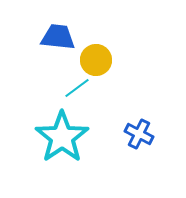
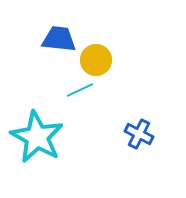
blue trapezoid: moved 1 px right, 2 px down
cyan line: moved 3 px right, 2 px down; rotated 12 degrees clockwise
cyan star: moved 25 px left; rotated 8 degrees counterclockwise
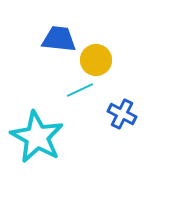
blue cross: moved 17 px left, 20 px up
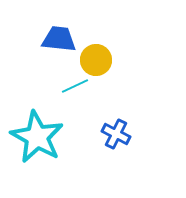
cyan line: moved 5 px left, 4 px up
blue cross: moved 6 px left, 20 px down
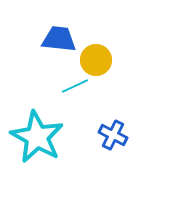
blue cross: moved 3 px left, 1 px down
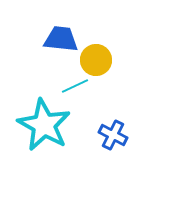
blue trapezoid: moved 2 px right
cyan star: moved 7 px right, 12 px up
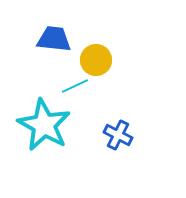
blue trapezoid: moved 7 px left
blue cross: moved 5 px right
